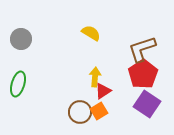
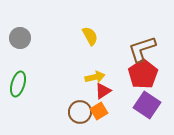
yellow semicircle: moved 1 px left, 3 px down; rotated 30 degrees clockwise
gray circle: moved 1 px left, 1 px up
yellow arrow: rotated 72 degrees clockwise
purple square: moved 1 px down
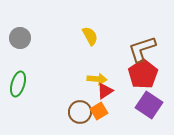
yellow arrow: moved 2 px right, 2 px down; rotated 18 degrees clockwise
red triangle: moved 2 px right
purple square: moved 2 px right
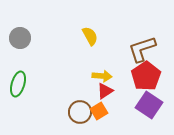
red pentagon: moved 3 px right, 2 px down
yellow arrow: moved 5 px right, 3 px up
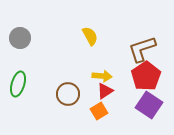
brown circle: moved 12 px left, 18 px up
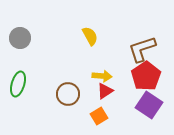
orange square: moved 5 px down
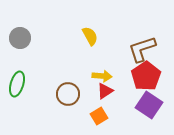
green ellipse: moved 1 px left
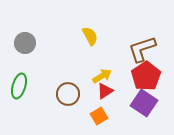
gray circle: moved 5 px right, 5 px down
yellow arrow: rotated 36 degrees counterclockwise
green ellipse: moved 2 px right, 2 px down
purple square: moved 5 px left, 2 px up
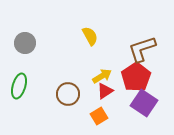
red pentagon: moved 10 px left, 1 px down
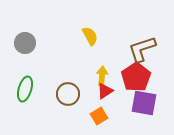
yellow arrow: rotated 54 degrees counterclockwise
green ellipse: moved 6 px right, 3 px down
purple square: rotated 24 degrees counterclockwise
